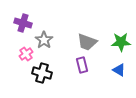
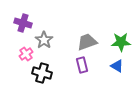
gray trapezoid: rotated 140 degrees clockwise
blue triangle: moved 2 px left, 4 px up
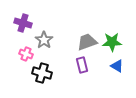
green star: moved 9 px left
pink cross: rotated 32 degrees counterclockwise
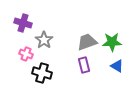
purple rectangle: moved 2 px right
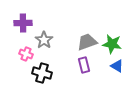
purple cross: rotated 18 degrees counterclockwise
green star: moved 2 px down; rotated 12 degrees clockwise
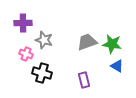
gray star: rotated 18 degrees counterclockwise
purple rectangle: moved 15 px down
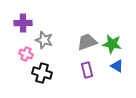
purple rectangle: moved 3 px right, 10 px up
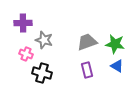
green star: moved 3 px right
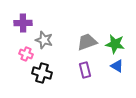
purple rectangle: moved 2 px left
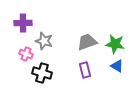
gray star: moved 1 px down
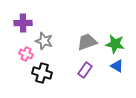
purple rectangle: rotated 49 degrees clockwise
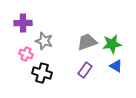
green star: moved 3 px left; rotated 18 degrees counterclockwise
blue triangle: moved 1 px left
